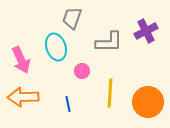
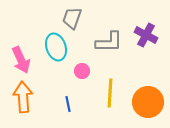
purple cross: moved 4 px down; rotated 35 degrees counterclockwise
orange arrow: rotated 88 degrees clockwise
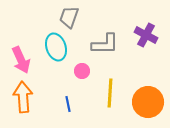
gray trapezoid: moved 3 px left, 1 px up
gray L-shape: moved 4 px left, 2 px down
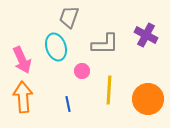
pink arrow: moved 1 px right
yellow line: moved 1 px left, 3 px up
orange circle: moved 3 px up
